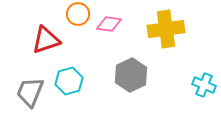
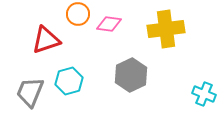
cyan cross: moved 9 px down
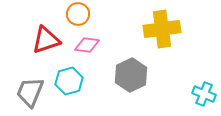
pink diamond: moved 22 px left, 21 px down
yellow cross: moved 4 px left
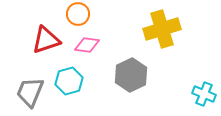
yellow cross: rotated 9 degrees counterclockwise
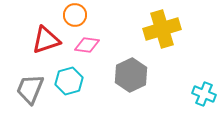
orange circle: moved 3 px left, 1 px down
gray trapezoid: moved 3 px up
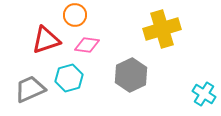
cyan hexagon: moved 3 px up
gray trapezoid: rotated 44 degrees clockwise
cyan cross: rotated 10 degrees clockwise
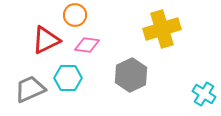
red triangle: rotated 8 degrees counterclockwise
cyan hexagon: moved 1 px left; rotated 16 degrees clockwise
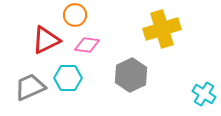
gray trapezoid: moved 2 px up
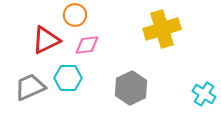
pink diamond: rotated 15 degrees counterclockwise
gray hexagon: moved 13 px down
